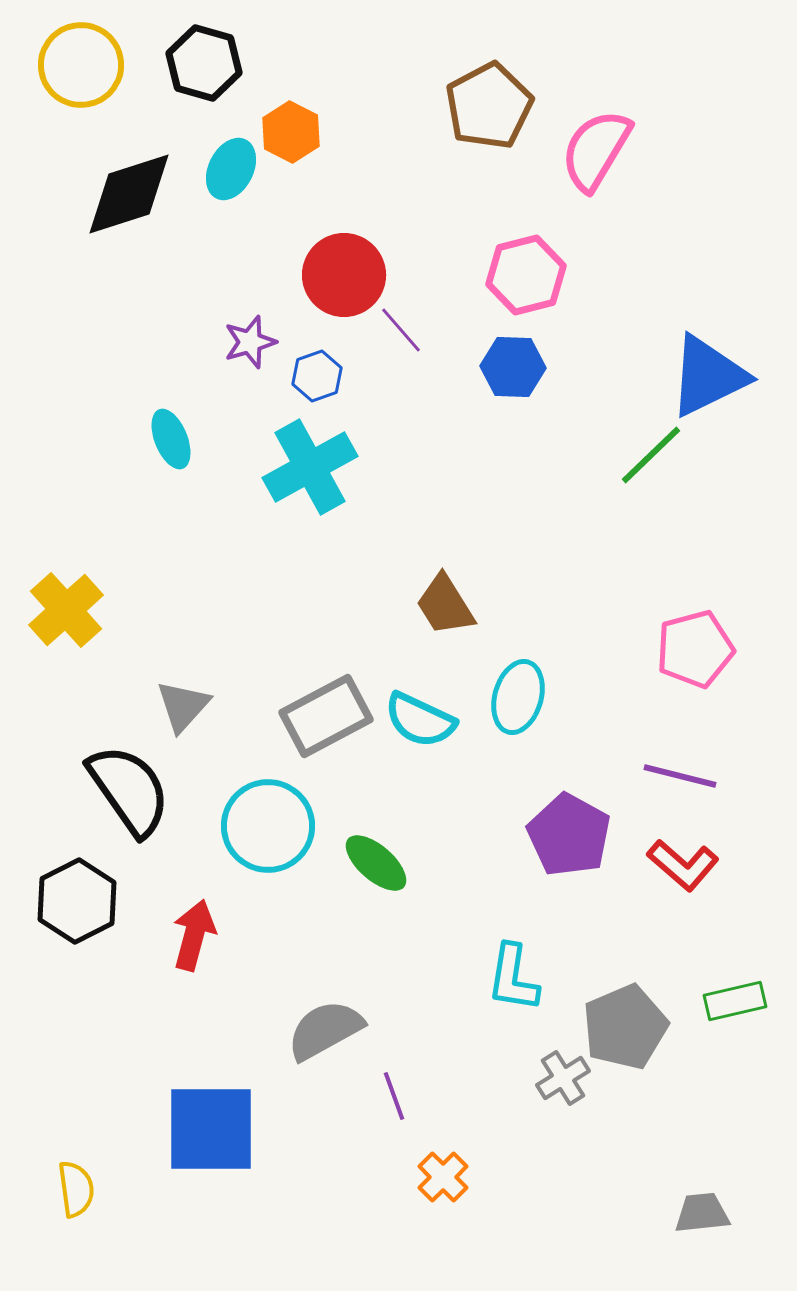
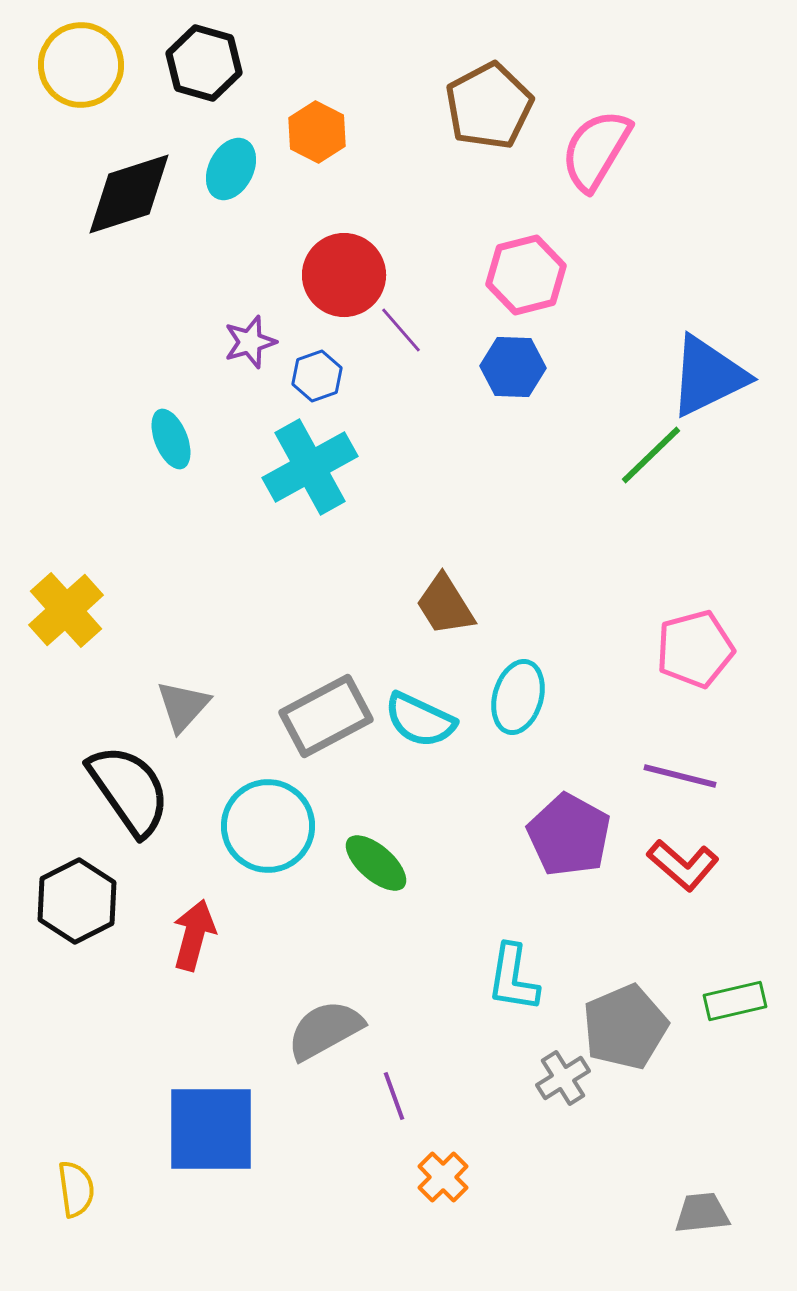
orange hexagon at (291, 132): moved 26 px right
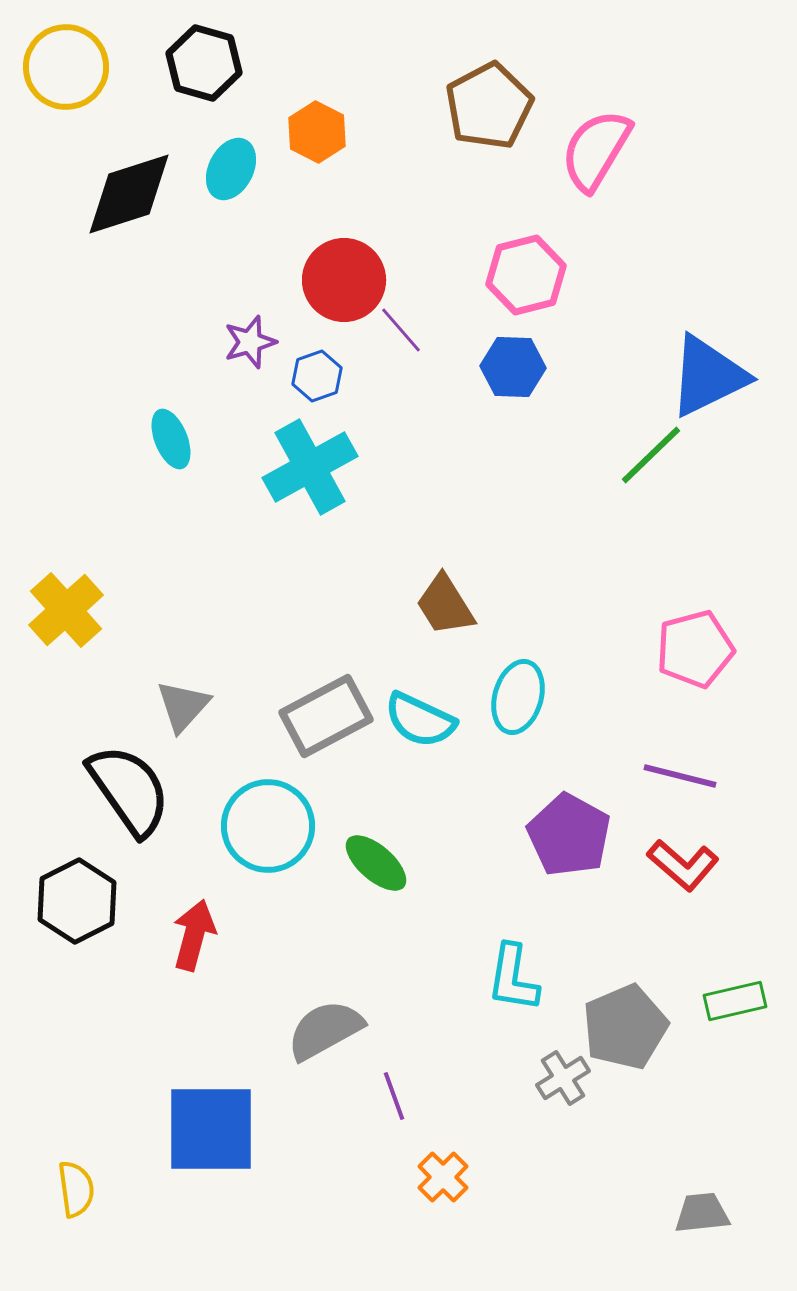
yellow circle at (81, 65): moved 15 px left, 2 px down
red circle at (344, 275): moved 5 px down
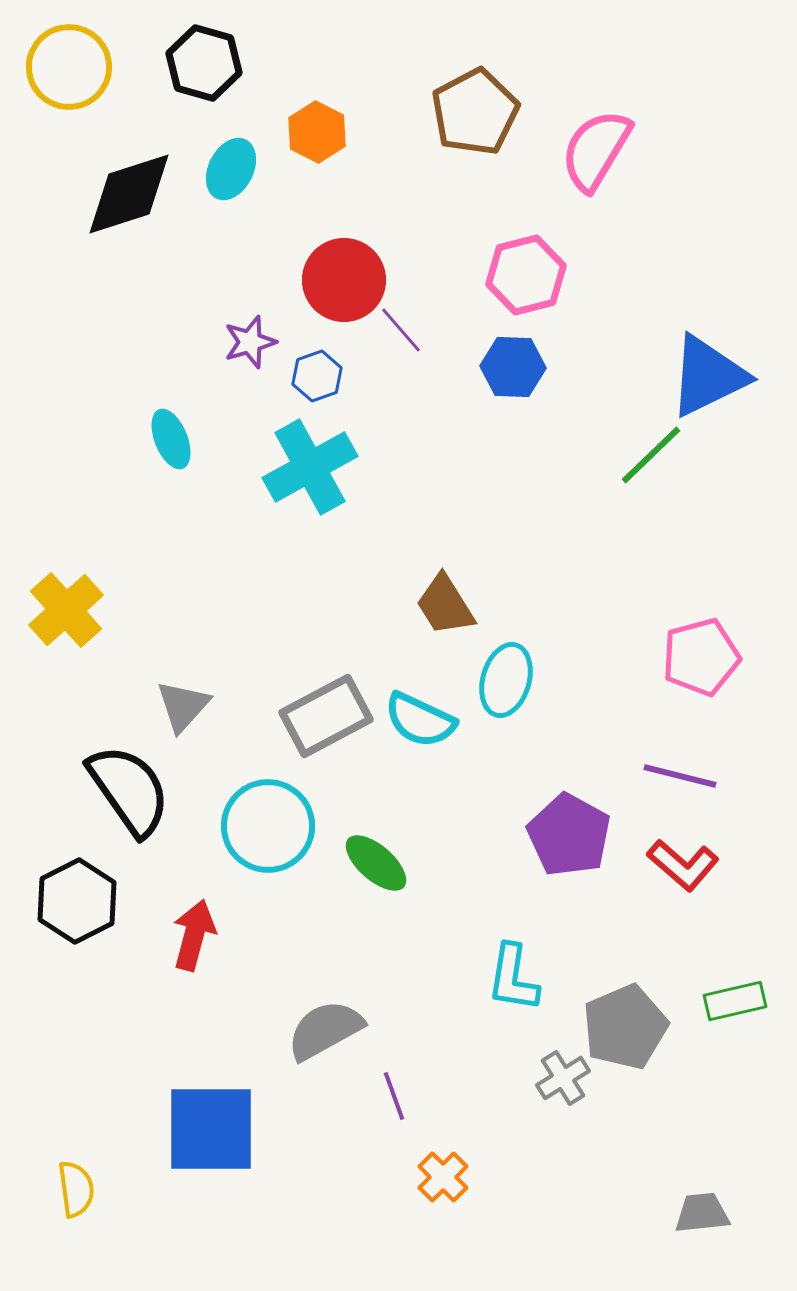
yellow circle at (66, 67): moved 3 px right
brown pentagon at (489, 106): moved 14 px left, 6 px down
pink pentagon at (695, 649): moved 6 px right, 8 px down
cyan ellipse at (518, 697): moved 12 px left, 17 px up
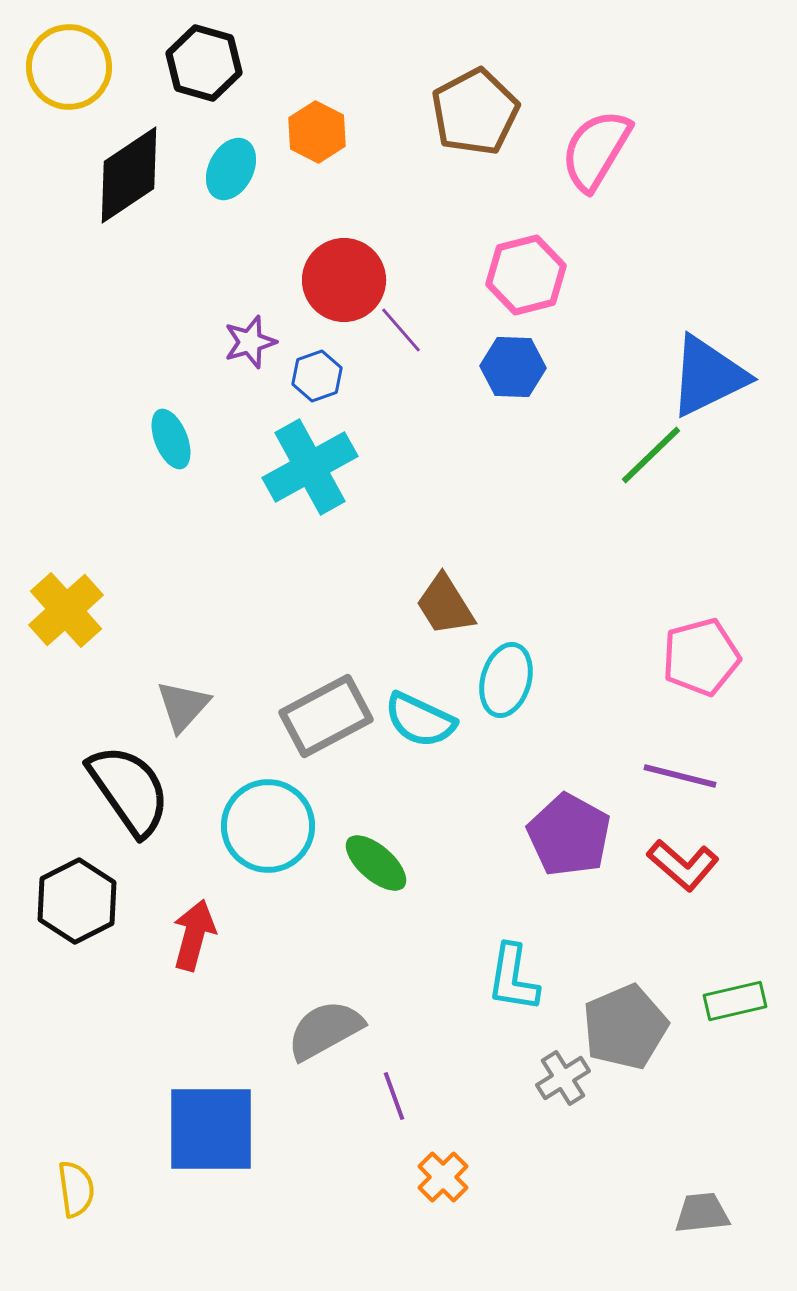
black diamond at (129, 194): moved 19 px up; rotated 16 degrees counterclockwise
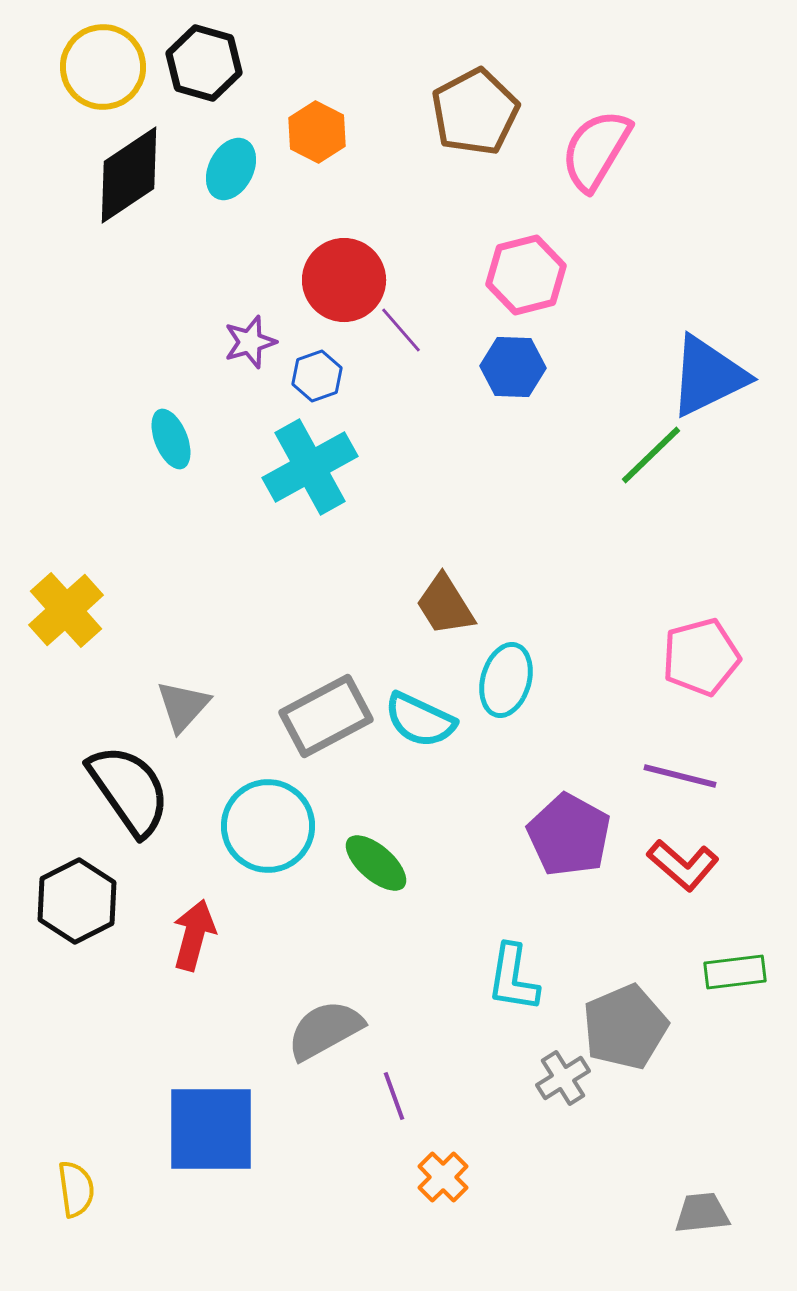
yellow circle at (69, 67): moved 34 px right
green rectangle at (735, 1001): moved 29 px up; rotated 6 degrees clockwise
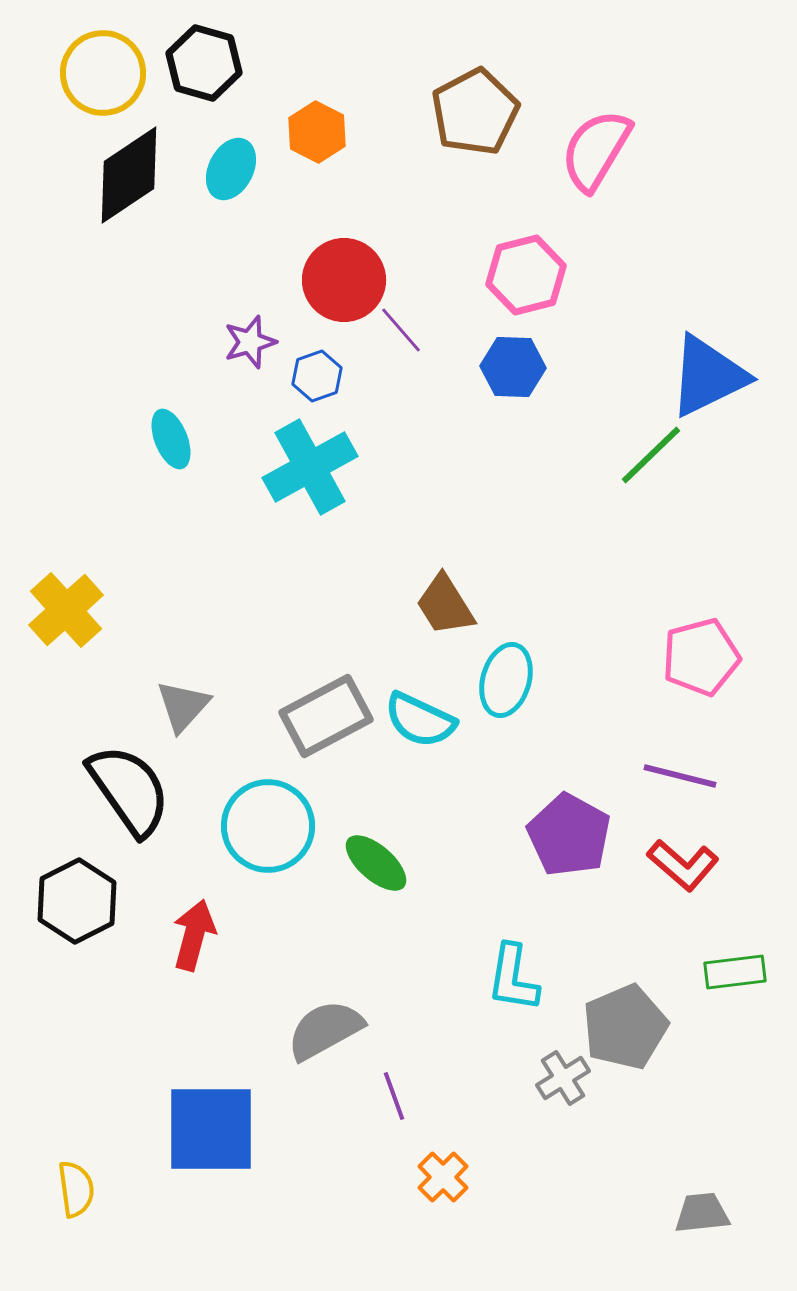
yellow circle at (103, 67): moved 6 px down
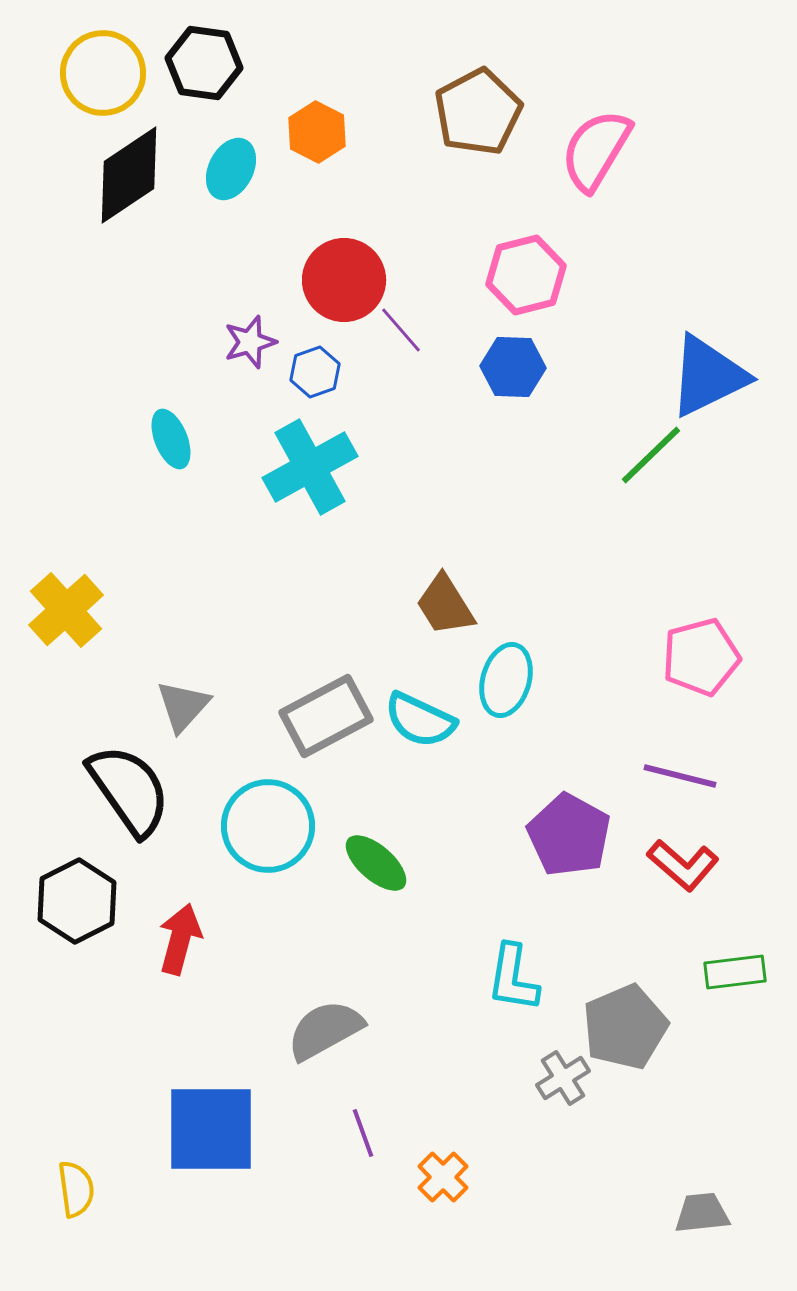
black hexagon at (204, 63): rotated 8 degrees counterclockwise
brown pentagon at (475, 112): moved 3 px right
blue hexagon at (317, 376): moved 2 px left, 4 px up
red arrow at (194, 935): moved 14 px left, 4 px down
purple line at (394, 1096): moved 31 px left, 37 px down
